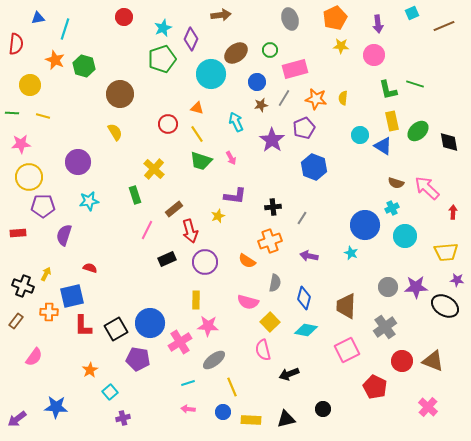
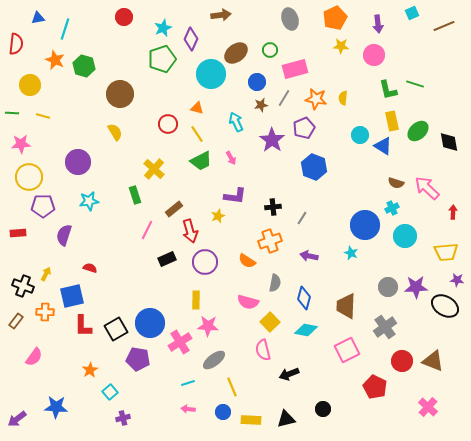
green trapezoid at (201, 161): rotated 45 degrees counterclockwise
orange cross at (49, 312): moved 4 px left
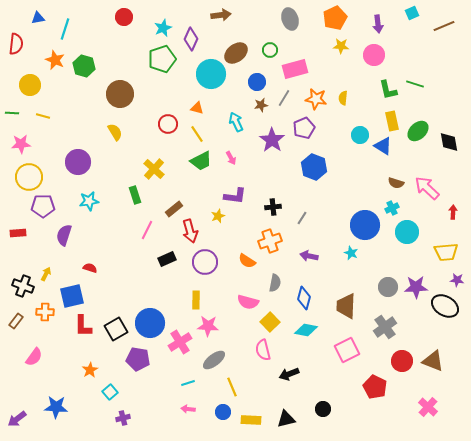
cyan circle at (405, 236): moved 2 px right, 4 px up
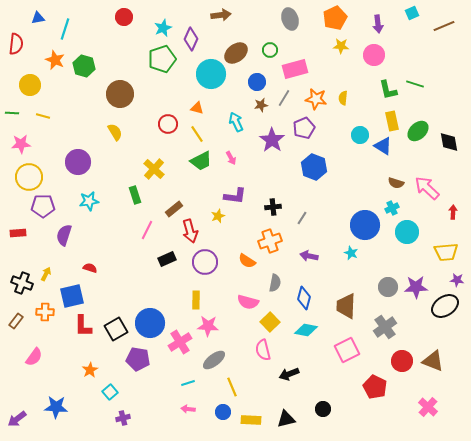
black cross at (23, 286): moved 1 px left, 3 px up
black ellipse at (445, 306): rotated 64 degrees counterclockwise
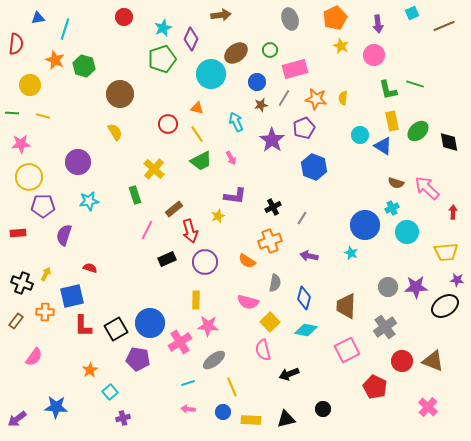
yellow star at (341, 46): rotated 21 degrees clockwise
black cross at (273, 207): rotated 21 degrees counterclockwise
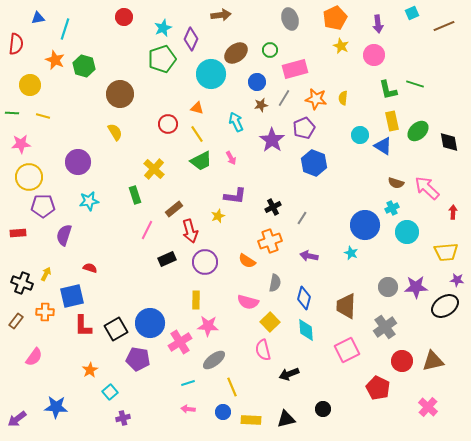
blue hexagon at (314, 167): moved 4 px up
cyan diamond at (306, 330): rotated 75 degrees clockwise
brown triangle at (433, 361): rotated 35 degrees counterclockwise
red pentagon at (375, 387): moved 3 px right, 1 px down
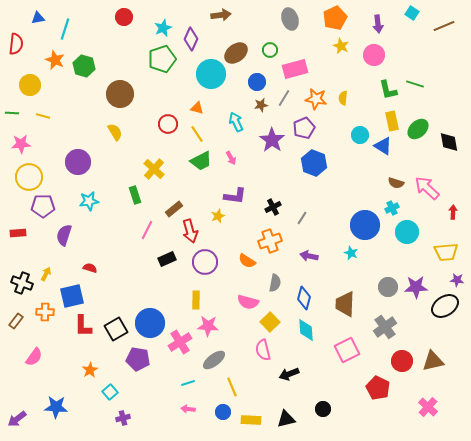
cyan square at (412, 13): rotated 32 degrees counterclockwise
green ellipse at (418, 131): moved 2 px up
brown trapezoid at (346, 306): moved 1 px left, 2 px up
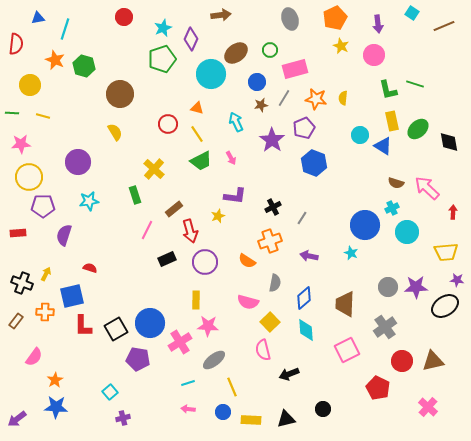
blue diamond at (304, 298): rotated 35 degrees clockwise
orange star at (90, 370): moved 35 px left, 10 px down
